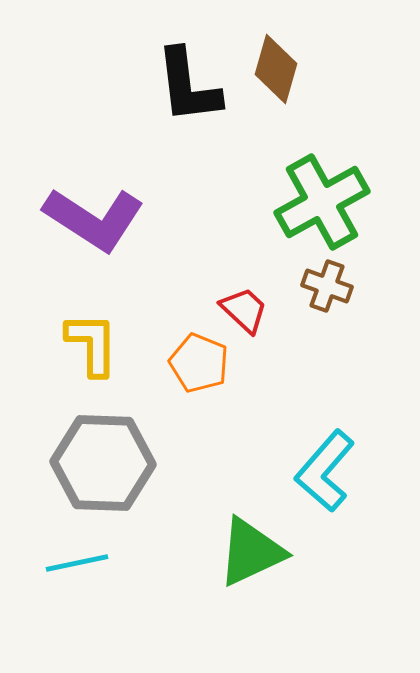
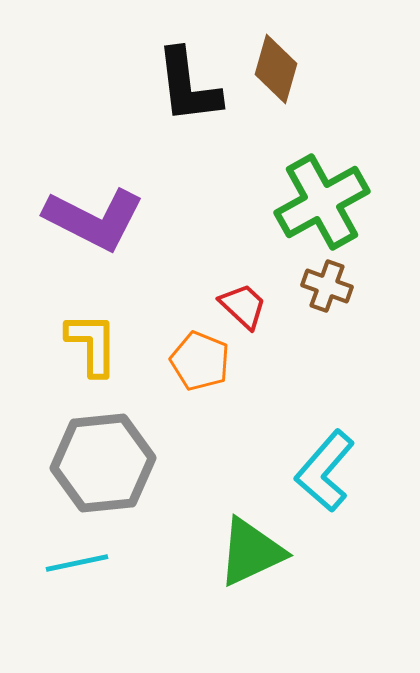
purple L-shape: rotated 6 degrees counterclockwise
red trapezoid: moved 1 px left, 4 px up
orange pentagon: moved 1 px right, 2 px up
gray hexagon: rotated 8 degrees counterclockwise
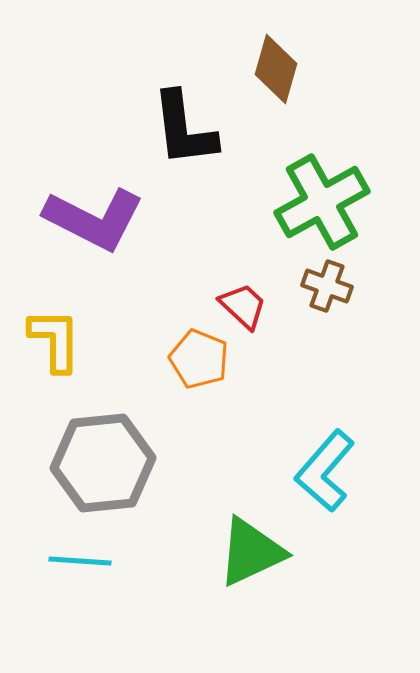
black L-shape: moved 4 px left, 43 px down
yellow L-shape: moved 37 px left, 4 px up
orange pentagon: moved 1 px left, 2 px up
cyan line: moved 3 px right, 2 px up; rotated 16 degrees clockwise
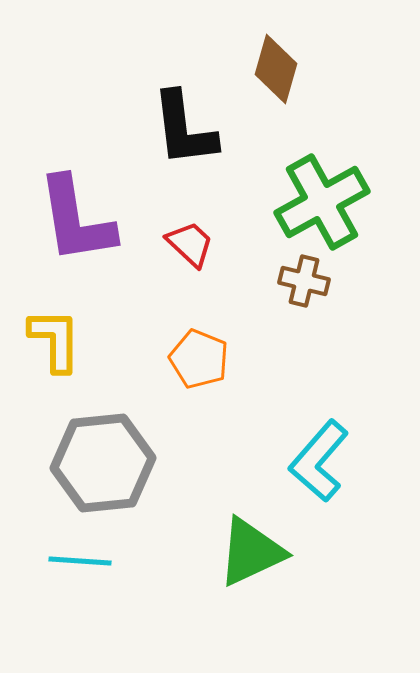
purple L-shape: moved 18 px left, 1 px down; rotated 54 degrees clockwise
brown cross: moved 23 px left, 5 px up; rotated 6 degrees counterclockwise
red trapezoid: moved 53 px left, 62 px up
cyan L-shape: moved 6 px left, 10 px up
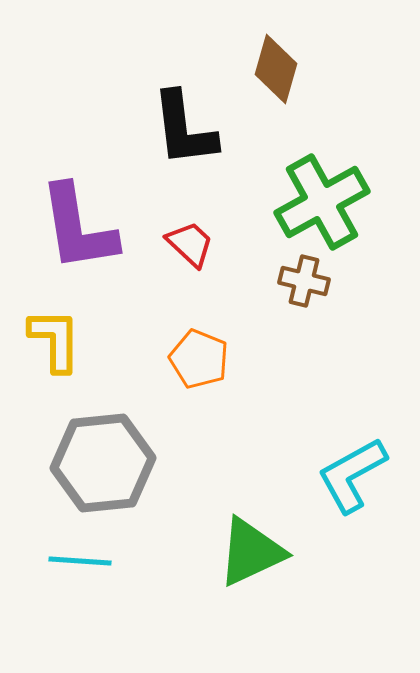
purple L-shape: moved 2 px right, 8 px down
cyan L-shape: moved 33 px right, 14 px down; rotated 20 degrees clockwise
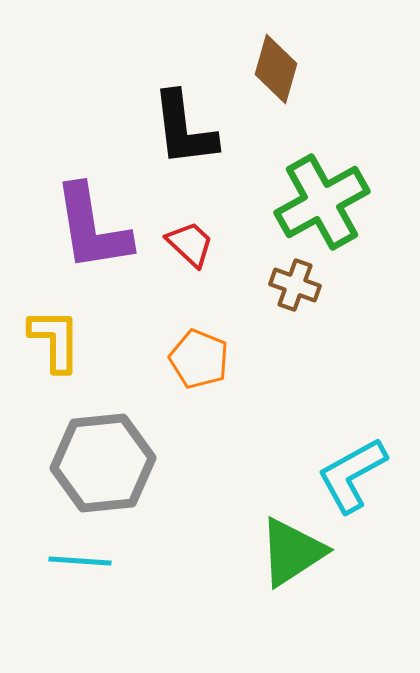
purple L-shape: moved 14 px right
brown cross: moved 9 px left, 4 px down; rotated 6 degrees clockwise
green triangle: moved 41 px right; rotated 8 degrees counterclockwise
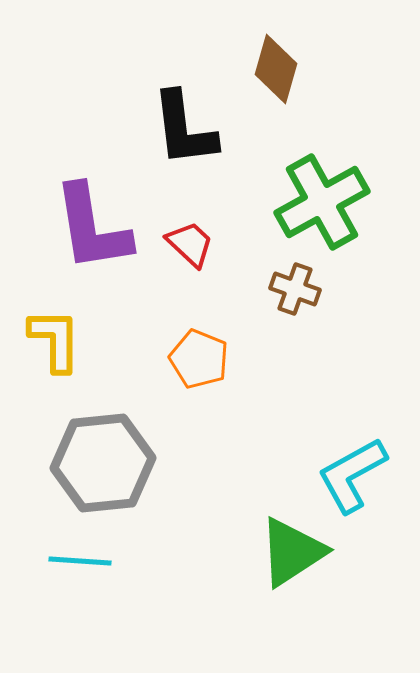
brown cross: moved 4 px down
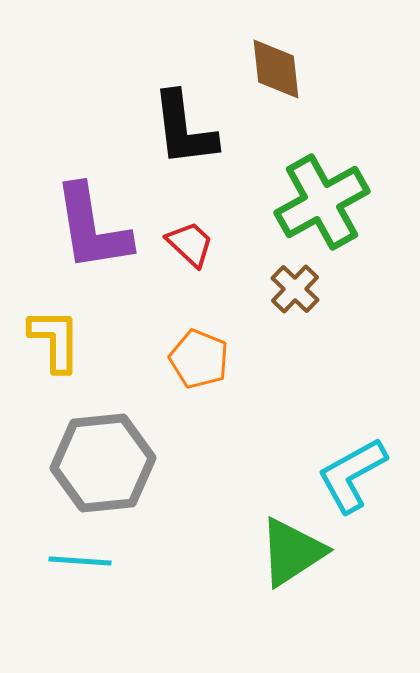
brown diamond: rotated 22 degrees counterclockwise
brown cross: rotated 24 degrees clockwise
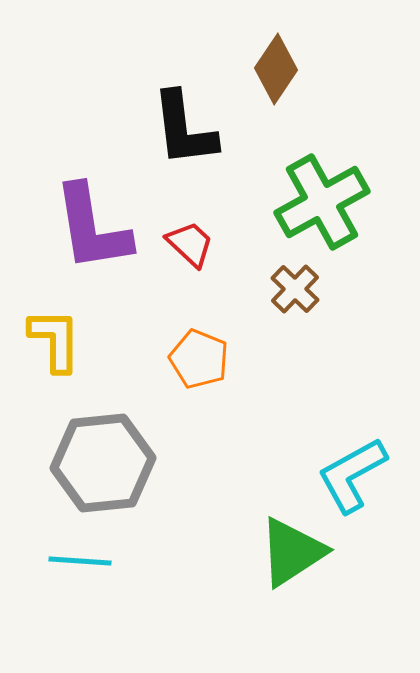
brown diamond: rotated 40 degrees clockwise
